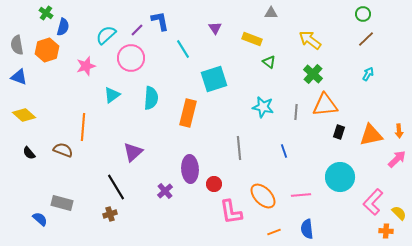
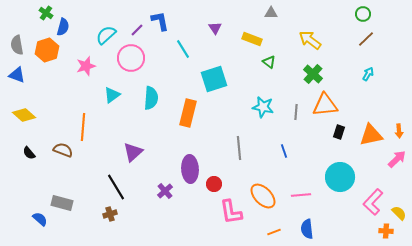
blue triangle at (19, 77): moved 2 px left, 2 px up
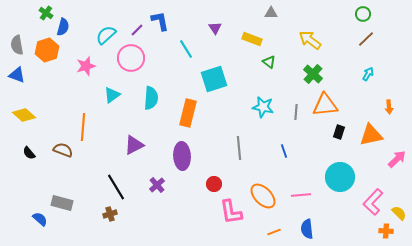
cyan line at (183, 49): moved 3 px right
orange arrow at (399, 131): moved 10 px left, 24 px up
purple triangle at (133, 152): moved 1 px right, 7 px up; rotated 15 degrees clockwise
purple ellipse at (190, 169): moved 8 px left, 13 px up
purple cross at (165, 191): moved 8 px left, 6 px up
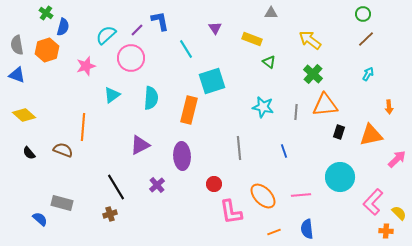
cyan square at (214, 79): moved 2 px left, 2 px down
orange rectangle at (188, 113): moved 1 px right, 3 px up
purple triangle at (134, 145): moved 6 px right
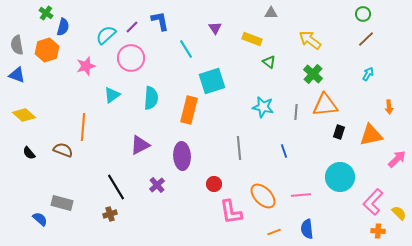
purple line at (137, 30): moved 5 px left, 3 px up
orange cross at (386, 231): moved 8 px left
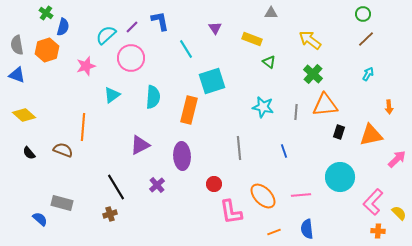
cyan semicircle at (151, 98): moved 2 px right, 1 px up
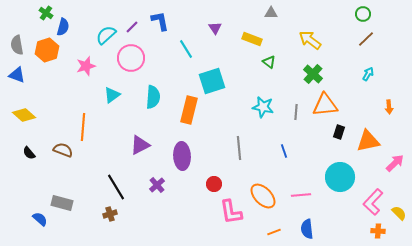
orange triangle at (371, 135): moved 3 px left, 6 px down
pink arrow at (397, 159): moved 2 px left, 4 px down
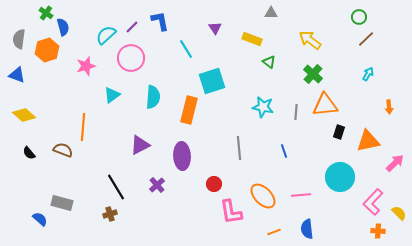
green circle at (363, 14): moved 4 px left, 3 px down
blue semicircle at (63, 27): rotated 30 degrees counterclockwise
gray semicircle at (17, 45): moved 2 px right, 6 px up; rotated 18 degrees clockwise
